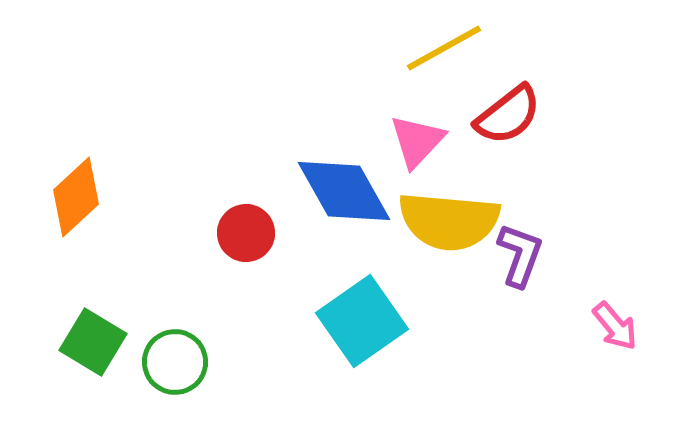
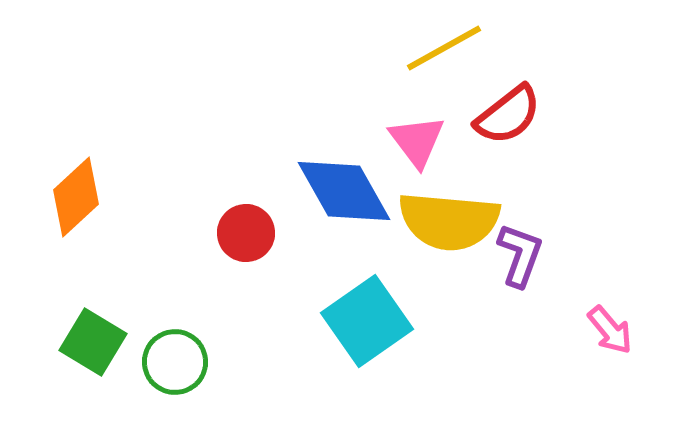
pink triangle: rotated 20 degrees counterclockwise
cyan square: moved 5 px right
pink arrow: moved 5 px left, 4 px down
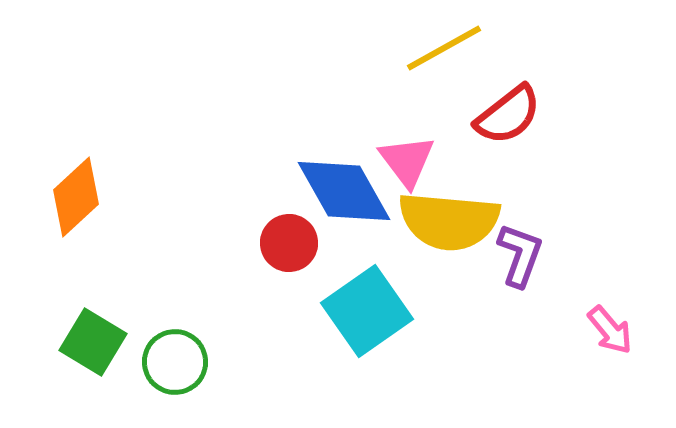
pink triangle: moved 10 px left, 20 px down
red circle: moved 43 px right, 10 px down
cyan square: moved 10 px up
